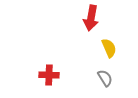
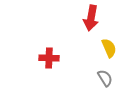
red cross: moved 17 px up
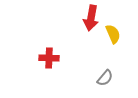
yellow semicircle: moved 4 px right, 14 px up
gray semicircle: rotated 72 degrees clockwise
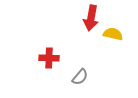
yellow semicircle: rotated 54 degrees counterclockwise
gray semicircle: moved 25 px left, 1 px up
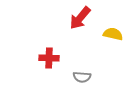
red arrow: moved 11 px left; rotated 30 degrees clockwise
gray semicircle: moved 2 px right; rotated 54 degrees clockwise
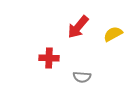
red arrow: moved 2 px left, 9 px down
yellow semicircle: rotated 42 degrees counterclockwise
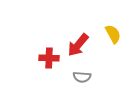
red arrow: moved 18 px down
yellow semicircle: rotated 90 degrees clockwise
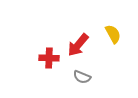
gray semicircle: rotated 18 degrees clockwise
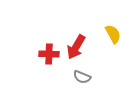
red arrow: moved 2 px left, 2 px down; rotated 10 degrees counterclockwise
red cross: moved 4 px up
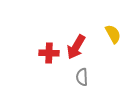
red cross: moved 1 px up
gray semicircle: rotated 66 degrees clockwise
